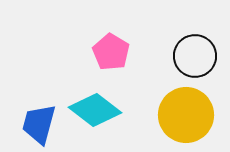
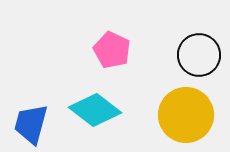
pink pentagon: moved 1 px right, 2 px up; rotated 6 degrees counterclockwise
black circle: moved 4 px right, 1 px up
blue trapezoid: moved 8 px left
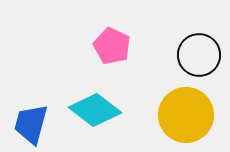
pink pentagon: moved 4 px up
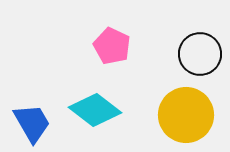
black circle: moved 1 px right, 1 px up
blue trapezoid: moved 1 px right, 1 px up; rotated 135 degrees clockwise
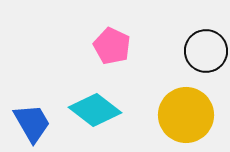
black circle: moved 6 px right, 3 px up
